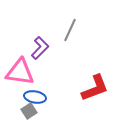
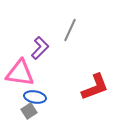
pink triangle: moved 1 px down
red L-shape: moved 1 px up
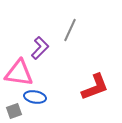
pink triangle: moved 1 px left
gray square: moved 15 px left; rotated 14 degrees clockwise
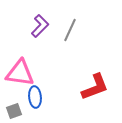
purple L-shape: moved 22 px up
pink triangle: moved 1 px right
blue ellipse: rotated 75 degrees clockwise
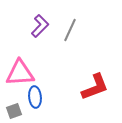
pink triangle: rotated 12 degrees counterclockwise
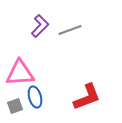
gray line: rotated 45 degrees clockwise
red L-shape: moved 8 px left, 10 px down
blue ellipse: rotated 10 degrees counterclockwise
gray square: moved 1 px right, 5 px up
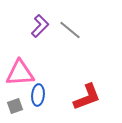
gray line: rotated 60 degrees clockwise
blue ellipse: moved 3 px right, 2 px up; rotated 20 degrees clockwise
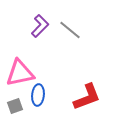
pink triangle: rotated 8 degrees counterclockwise
